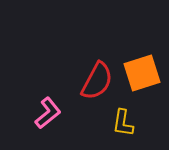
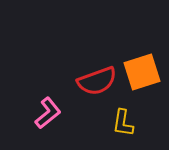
orange square: moved 1 px up
red semicircle: rotated 42 degrees clockwise
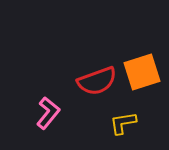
pink L-shape: rotated 12 degrees counterclockwise
yellow L-shape: rotated 72 degrees clockwise
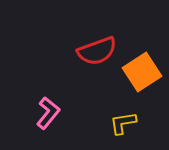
orange square: rotated 15 degrees counterclockwise
red semicircle: moved 30 px up
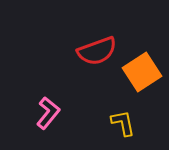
yellow L-shape: rotated 88 degrees clockwise
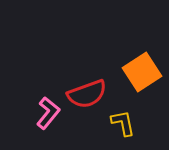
red semicircle: moved 10 px left, 43 px down
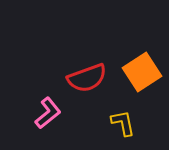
red semicircle: moved 16 px up
pink L-shape: rotated 12 degrees clockwise
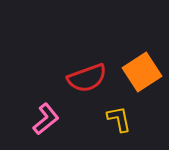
pink L-shape: moved 2 px left, 6 px down
yellow L-shape: moved 4 px left, 4 px up
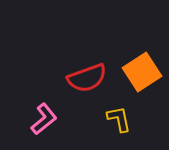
pink L-shape: moved 2 px left
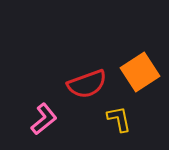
orange square: moved 2 px left
red semicircle: moved 6 px down
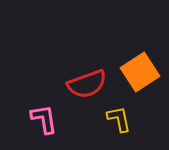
pink L-shape: rotated 60 degrees counterclockwise
